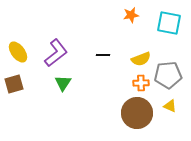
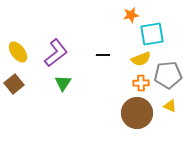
cyan square: moved 17 px left, 11 px down; rotated 20 degrees counterclockwise
brown square: rotated 24 degrees counterclockwise
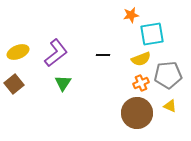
yellow ellipse: rotated 75 degrees counterclockwise
orange cross: rotated 21 degrees counterclockwise
